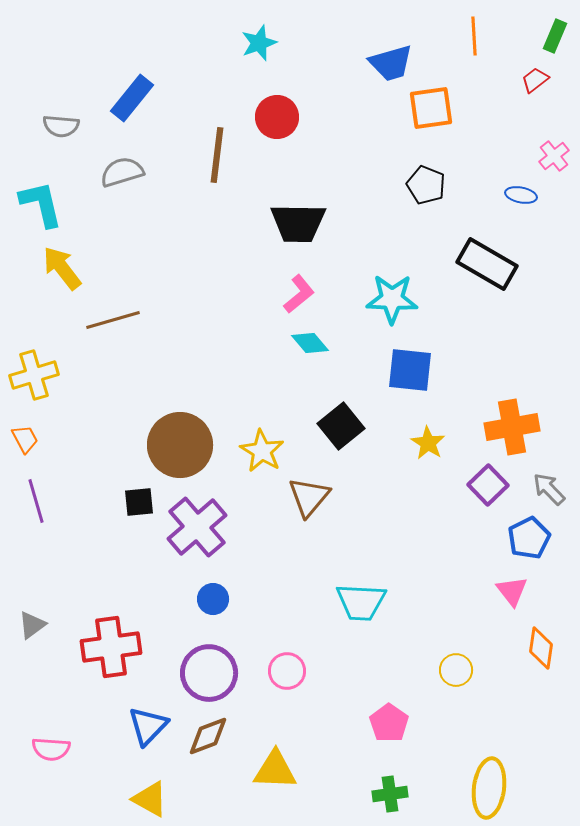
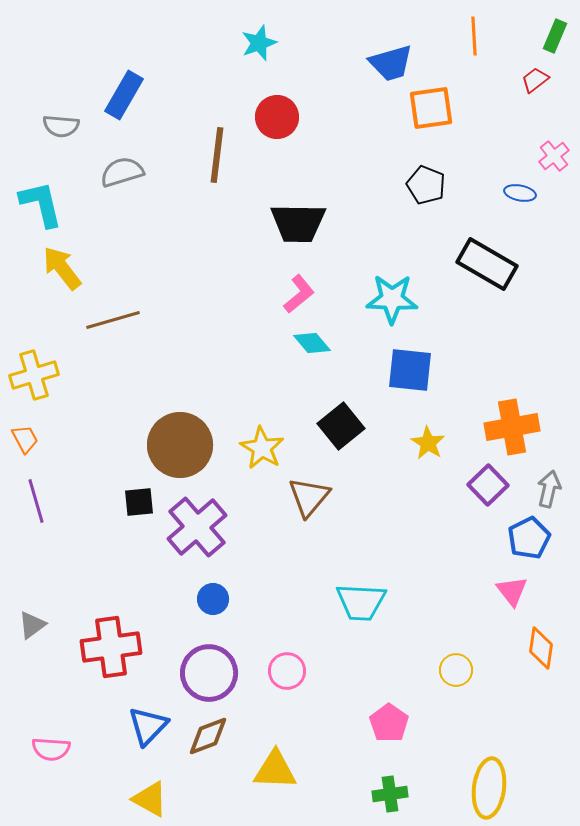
blue rectangle at (132, 98): moved 8 px left, 3 px up; rotated 9 degrees counterclockwise
blue ellipse at (521, 195): moved 1 px left, 2 px up
cyan diamond at (310, 343): moved 2 px right
yellow star at (262, 451): moved 3 px up
gray arrow at (549, 489): rotated 57 degrees clockwise
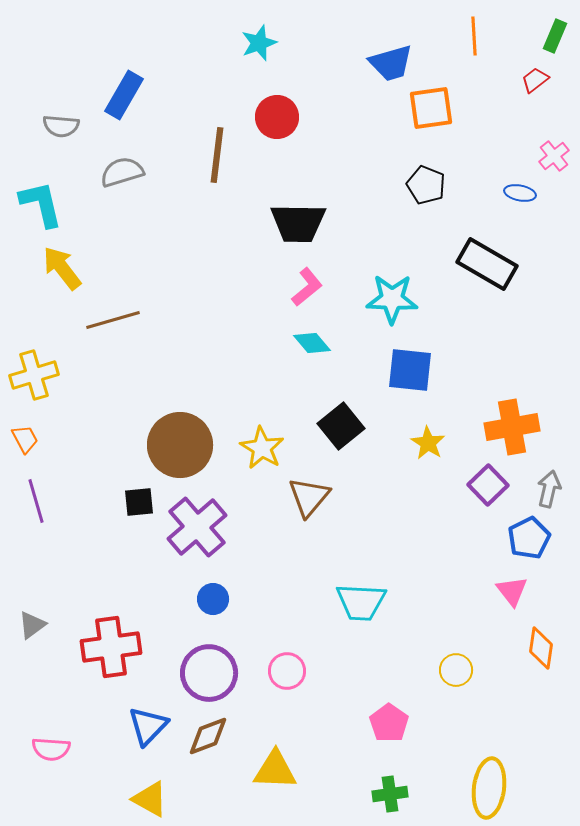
pink L-shape at (299, 294): moved 8 px right, 7 px up
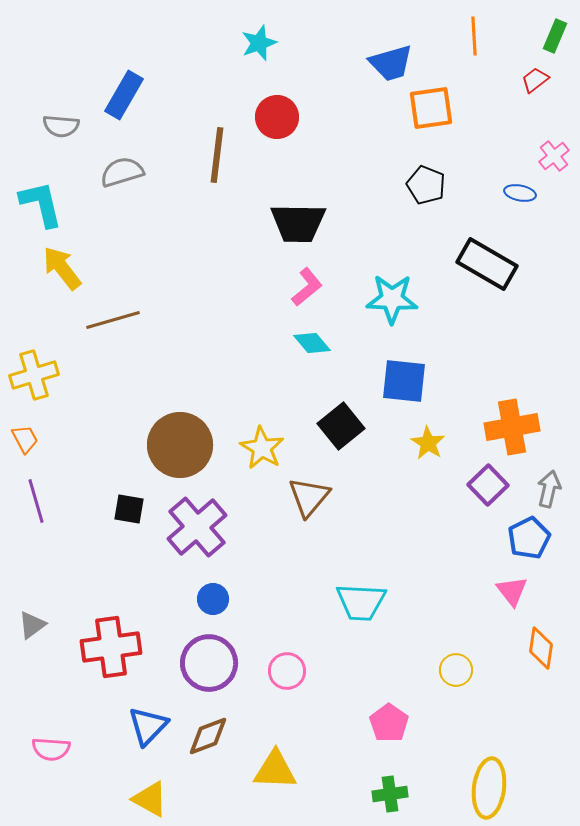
blue square at (410, 370): moved 6 px left, 11 px down
black square at (139, 502): moved 10 px left, 7 px down; rotated 16 degrees clockwise
purple circle at (209, 673): moved 10 px up
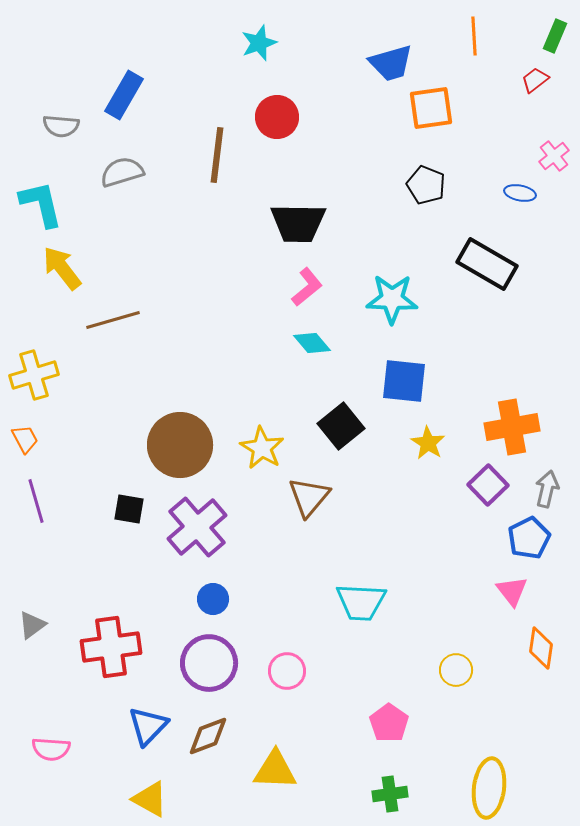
gray arrow at (549, 489): moved 2 px left
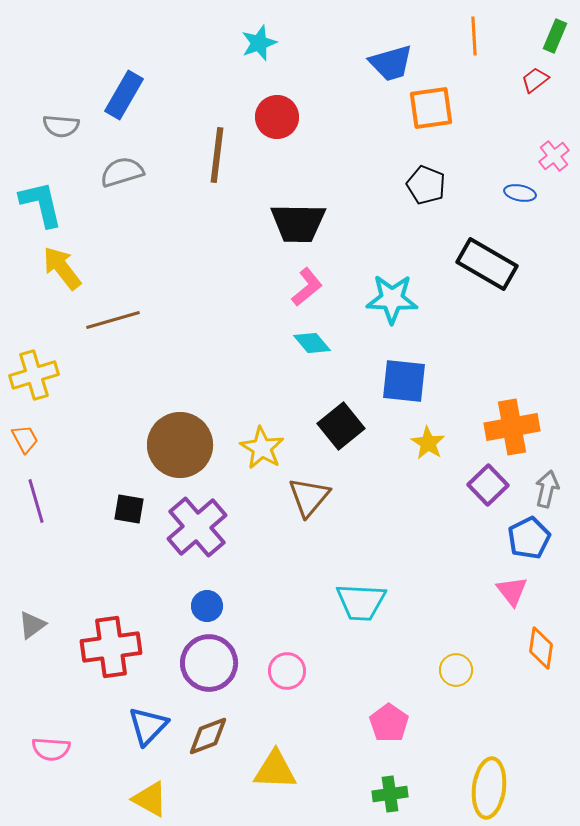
blue circle at (213, 599): moved 6 px left, 7 px down
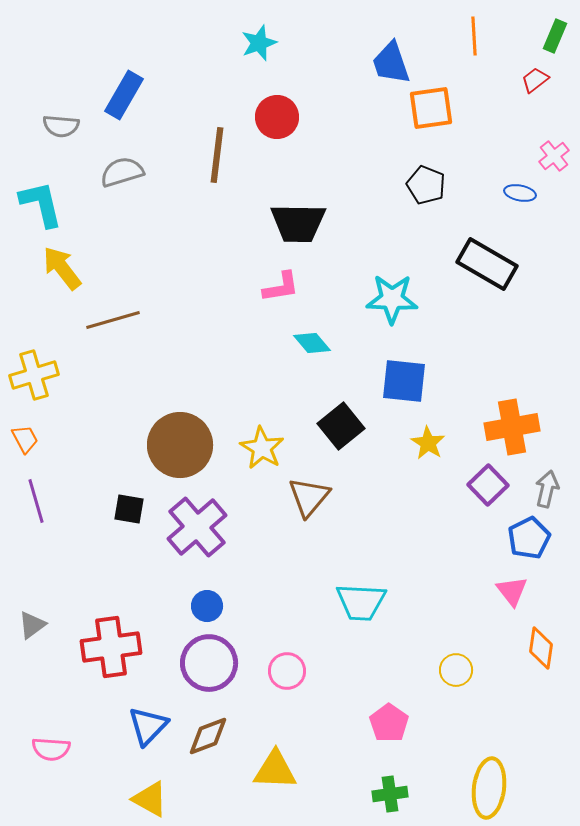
blue trapezoid at (391, 63): rotated 87 degrees clockwise
pink L-shape at (307, 287): moved 26 px left; rotated 30 degrees clockwise
